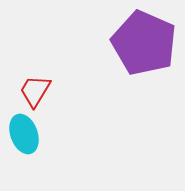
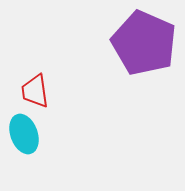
red trapezoid: rotated 39 degrees counterclockwise
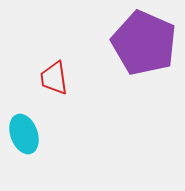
red trapezoid: moved 19 px right, 13 px up
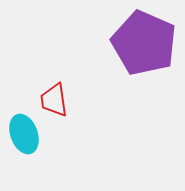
red trapezoid: moved 22 px down
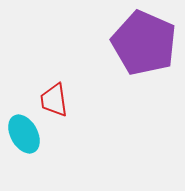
cyan ellipse: rotated 9 degrees counterclockwise
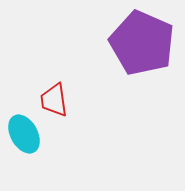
purple pentagon: moved 2 px left
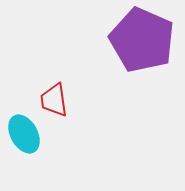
purple pentagon: moved 3 px up
